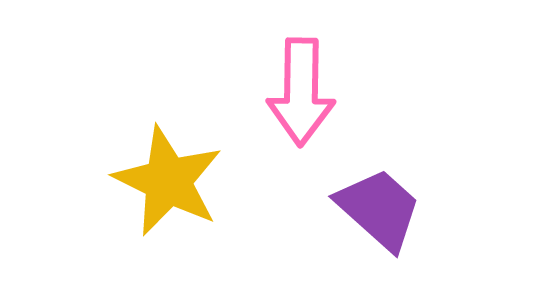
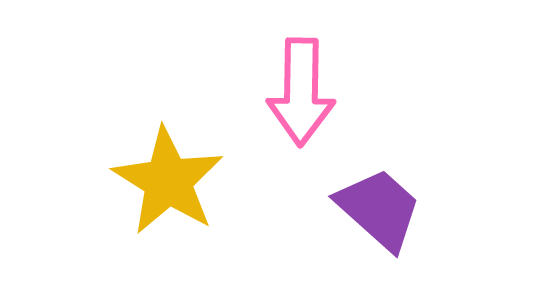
yellow star: rotated 6 degrees clockwise
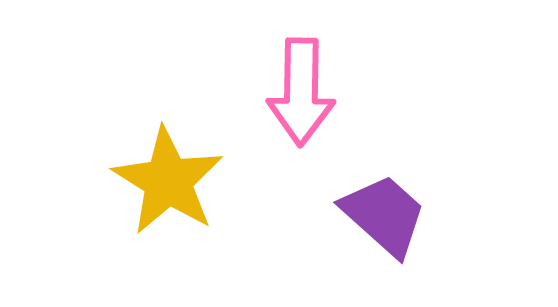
purple trapezoid: moved 5 px right, 6 px down
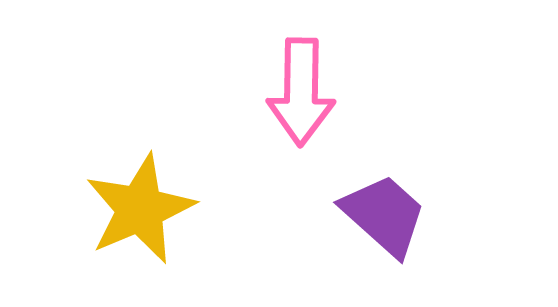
yellow star: moved 28 px left, 28 px down; rotated 17 degrees clockwise
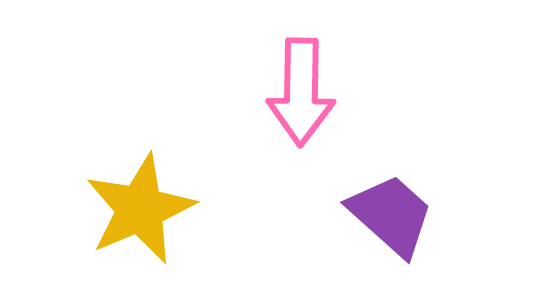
purple trapezoid: moved 7 px right
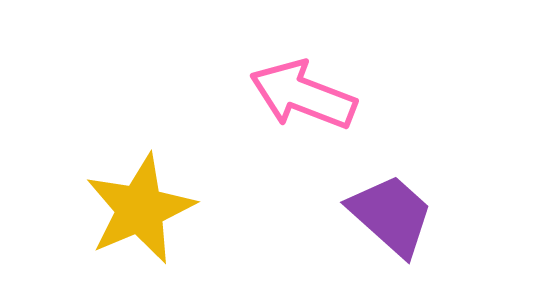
pink arrow: moved 2 px right, 3 px down; rotated 110 degrees clockwise
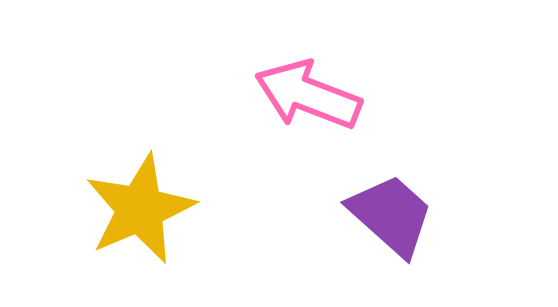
pink arrow: moved 5 px right
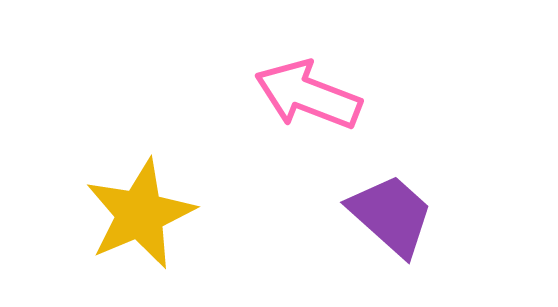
yellow star: moved 5 px down
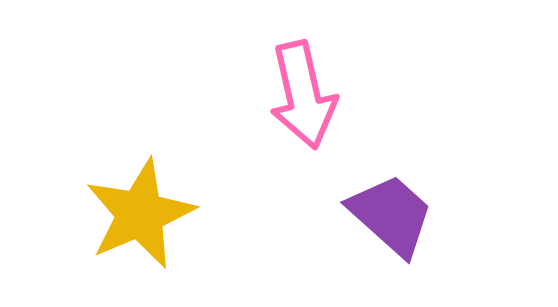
pink arrow: moved 5 px left; rotated 124 degrees counterclockwise
